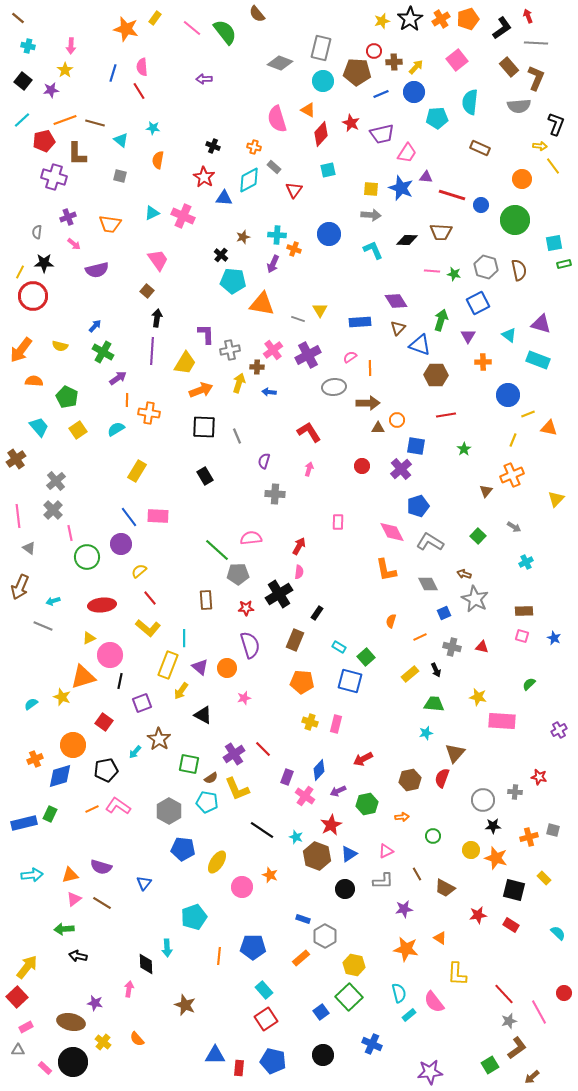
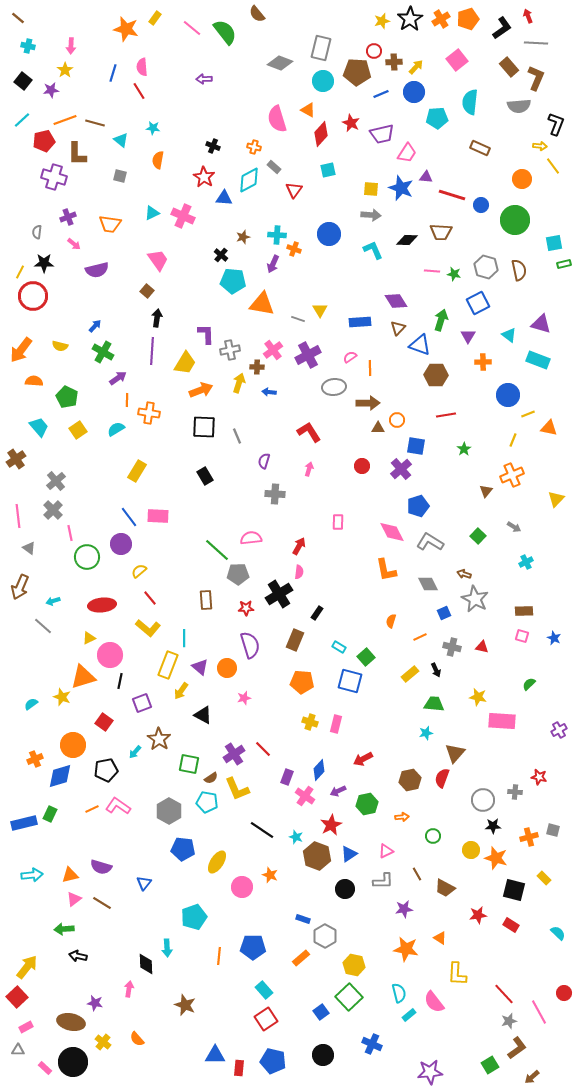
gray line at (43, 626): rotated 18 degrees clockwise
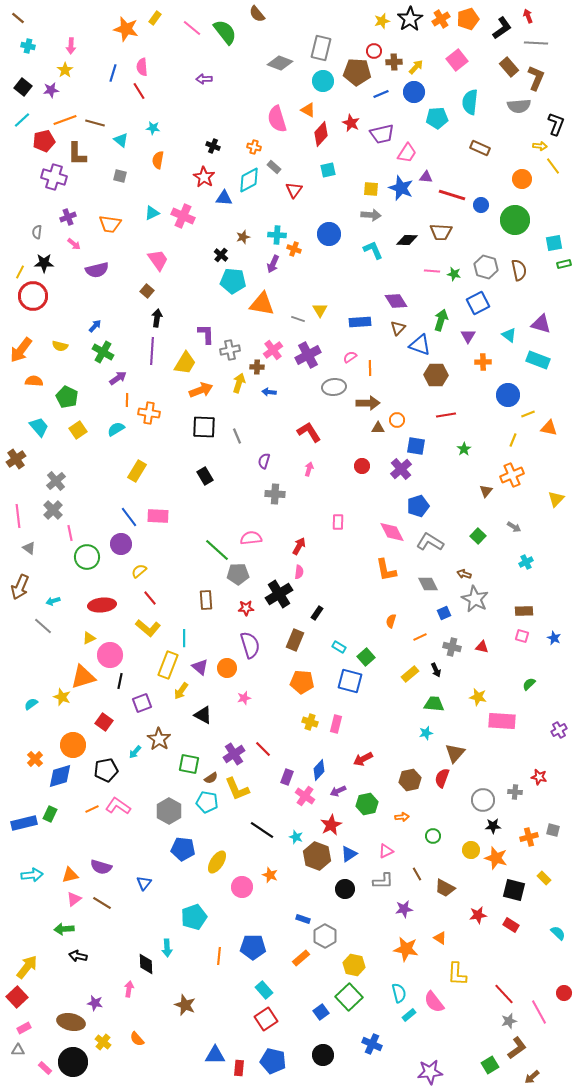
black square at (23, 81): moved 6 px down
orange cross at (35, 759): rotated 21 degrees counterclockwise
pink rectangle at (26, 1027): moved 2 px left, 1 px down
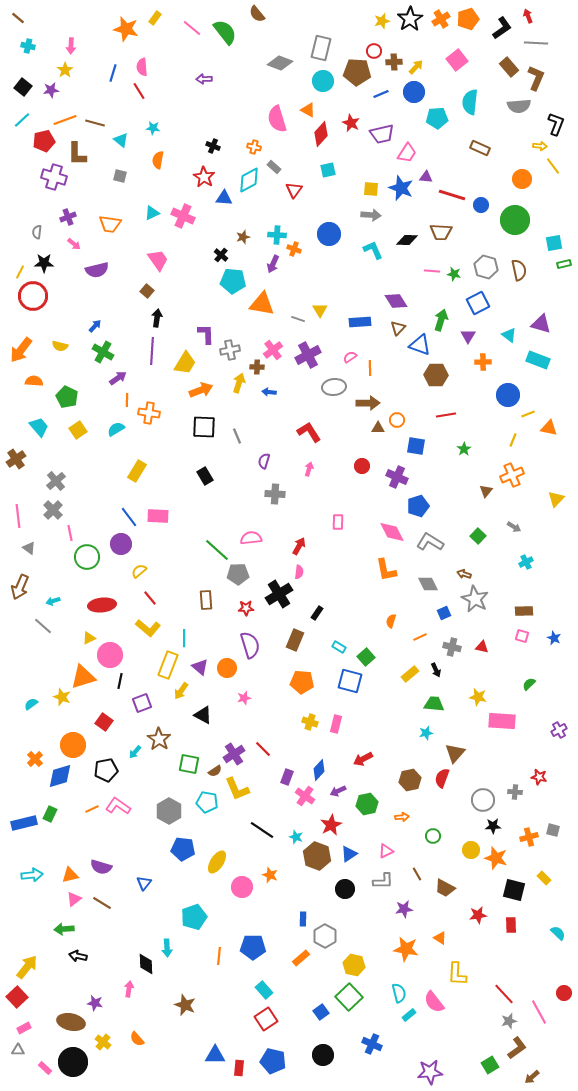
purple cross at (401, 469): moved 4 px left, 8 px down; rotated 25 degrees counterclockwise
brown semicircle at (211, 778): moved 4 px right, 7 px up
blue rectangle at (303, 919): rotated 72 degrees clockwise
red rectangle at (511, 925): rotated 56 degrees clockwise
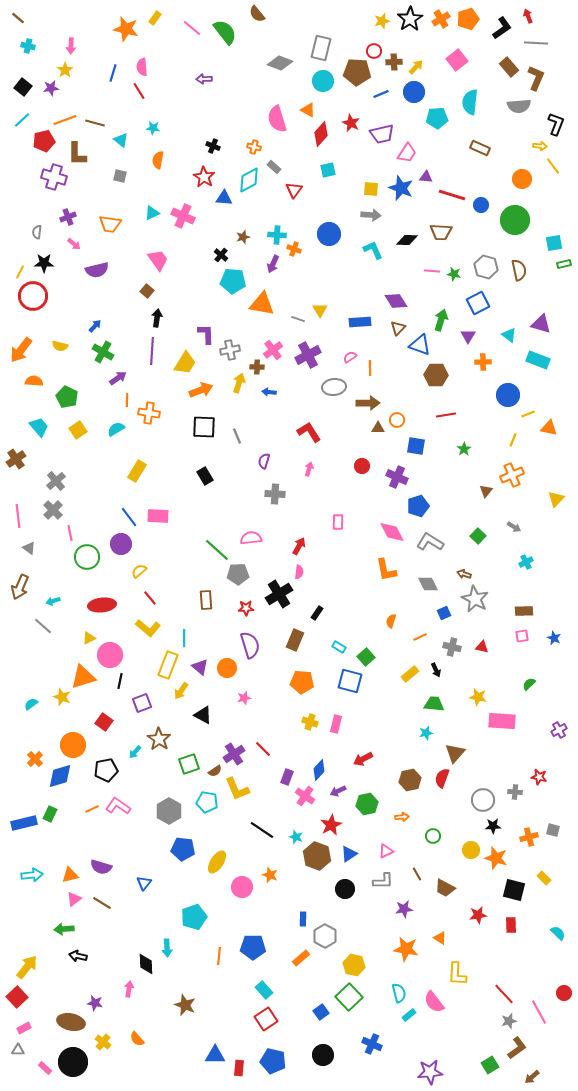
purple star at (51, 90): moved 2 px up
pink square at (522, 636): rotated 24 degrees counterclockwise
green square at (189, 764): rotated 30 degrees counterclockwise
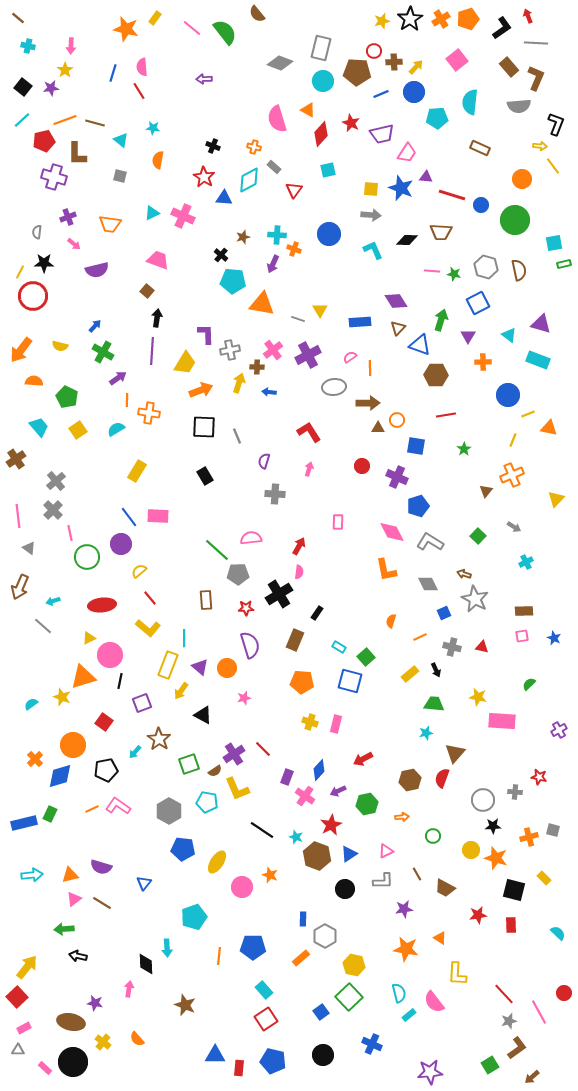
pink trapezoid at (158, 260): rotated 35 degrees counterclockwise
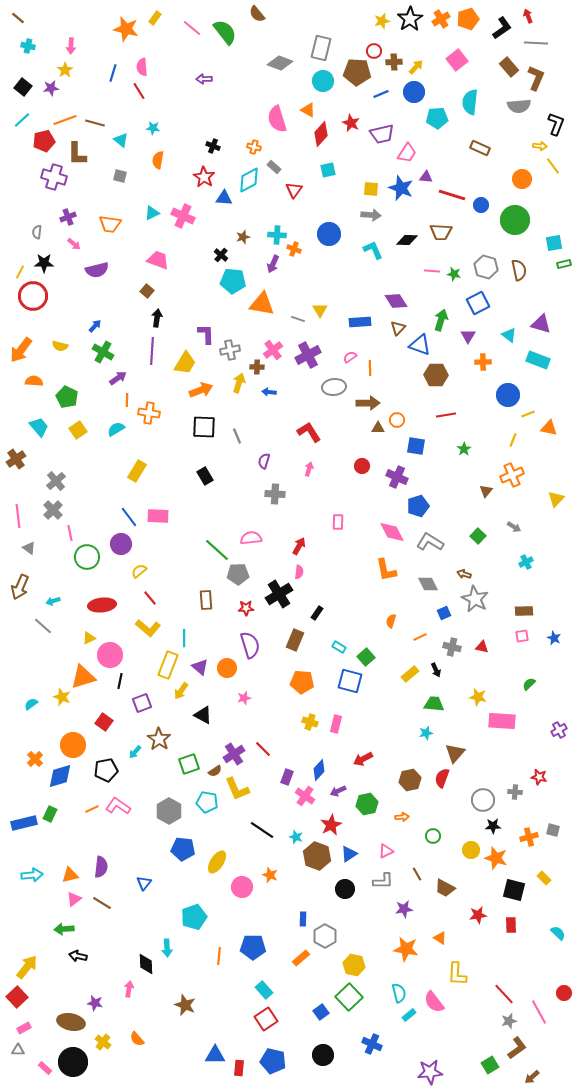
purple semicircle at (101, 867): rotated 100 degrees counterclockwise
